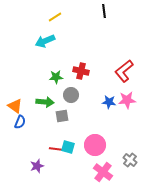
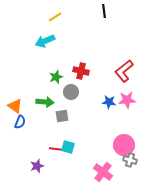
green star: rotated 16 degrees counterclockwise
gray circle: moved 3 px up
pink circle: moved 29 px right
gray cross: rotated 24 degrees counterclockwise
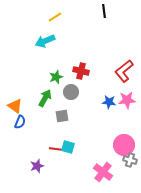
green arrow: moved 4 px up; rotated 66 degrees counterclockwise
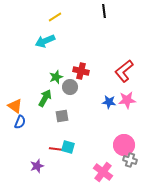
gray circle: moved 1 px left, 5 px up
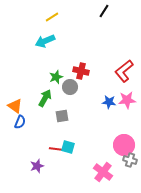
black line: rotated 40 degrees clockwise
yellow line: moved 3 px left
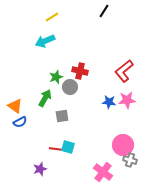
red cross: moved 1 px left
blue semicircle: rotated 40 degrees clockwise
pink circle: moved 1 px left
purple star: moved 3 px right, 3 px down
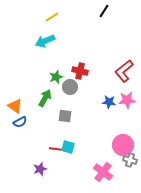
gray square: moved 3 px right; rotated 16 degrees clockwise
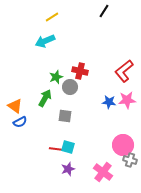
purple star: moved 28 px right
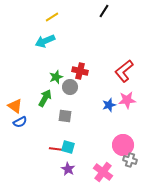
blue star: moved 3 px down; rotated 24 degrees counterclockwise
purple star: rotated 24 degrees counterclockwise
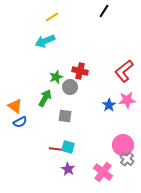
blue star: rotated 16 degrees counterclockwise
gray cross: moved 3 px left, 1 px up; rotated 24 degrees clockwise
